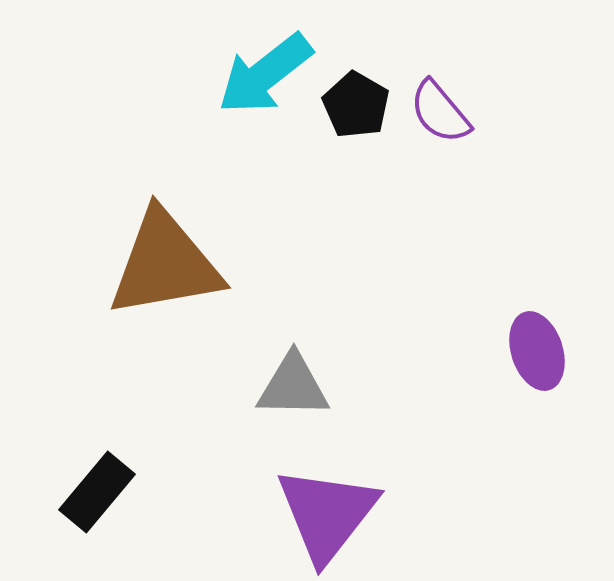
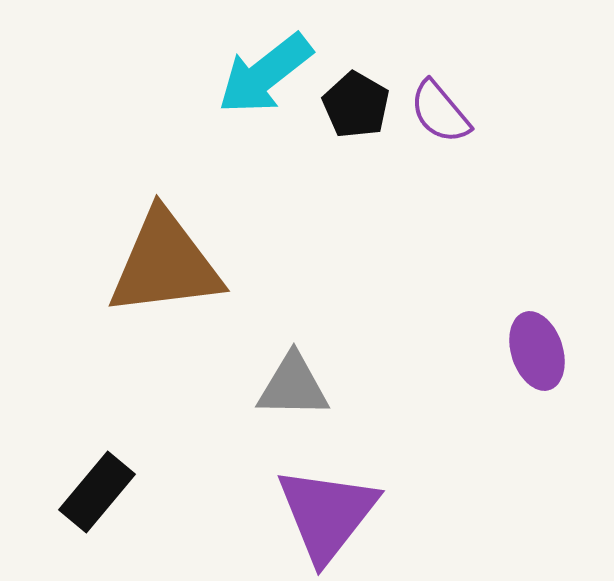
brown triangle: rotated 3 degrees clockwise
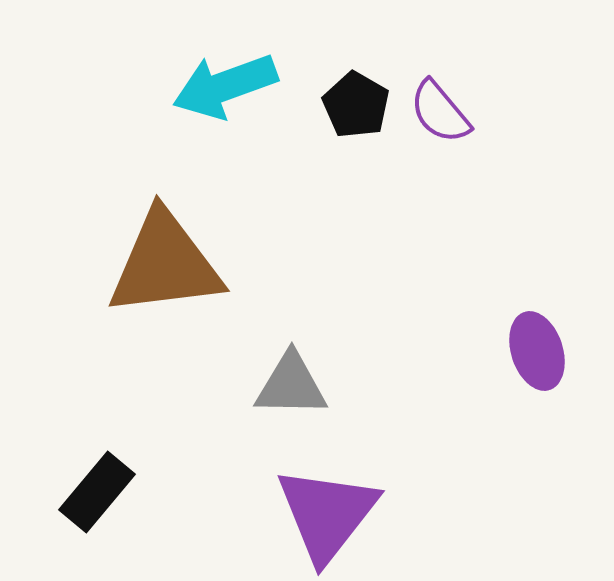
cyan arrow: moved 40 px left, 12 px down; rotated 18 degrees clockwise
gray triangle: moved 2 px left, 1 px up
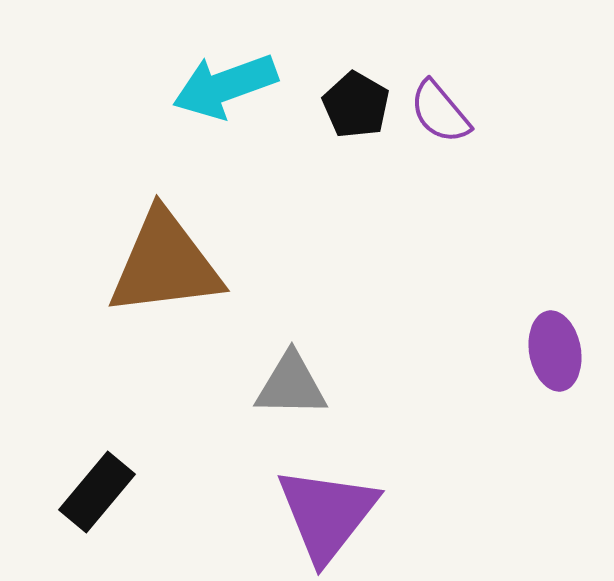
purple ellipse: moved 18 px right; rotated 8 degrees clockwise
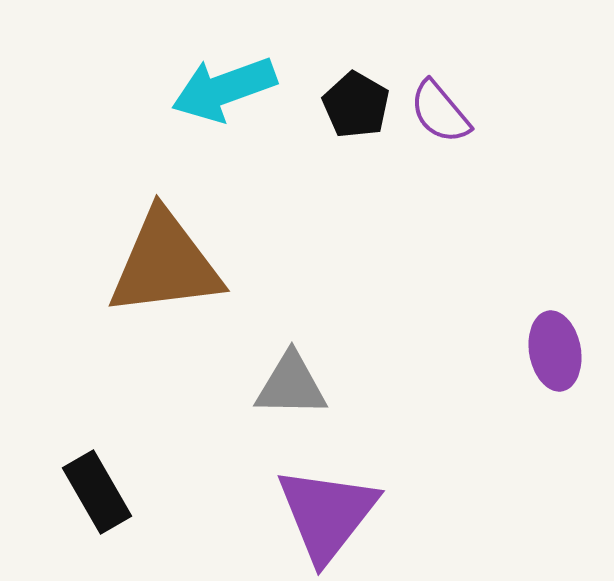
cyan arrow: moved 1 px left, 3 px down
black rectangle: rotated 70 degrees counterclockwise
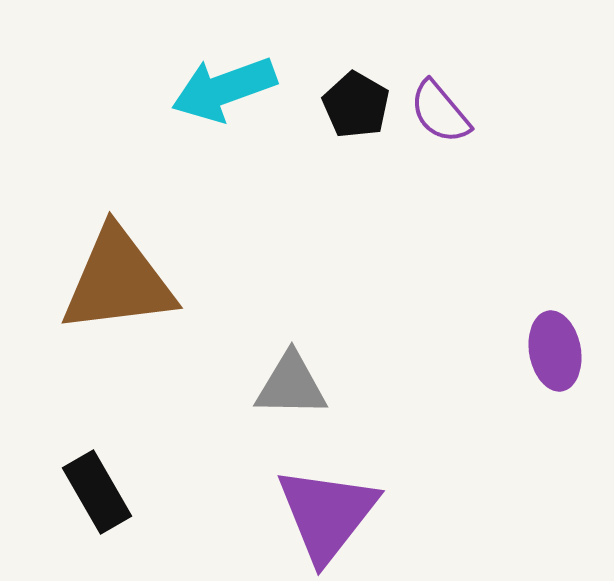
brown triangle: moved 47 px left, 17 px down
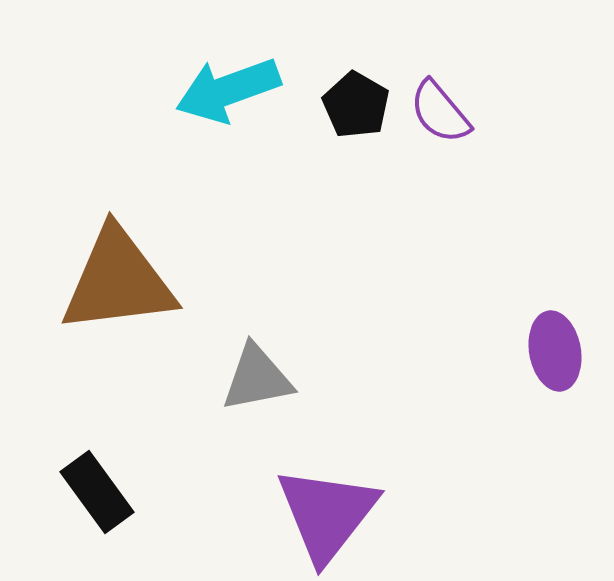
cyan arrow: moved 4 px right, 1 px down
gray triangle: moved 34 px left, 7 px up; rotated 12 degrees counterclockwise
black rectangle: rotated 6 degrees counterclockwise
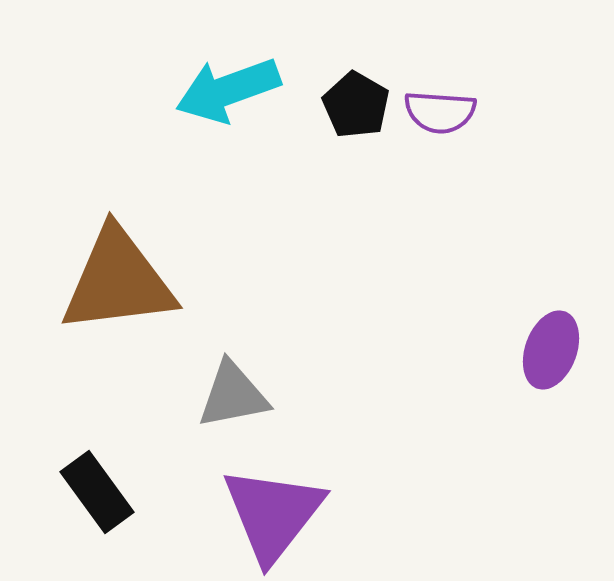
purple semicircle: rotated 46 degrees counterclockwise
purple ellipse: moved 4 px left, 1 px up; rotated 30 degrees clockwise
gray triangle: moved 24 px left, 17 px down
purple triangle: moved 54 px left
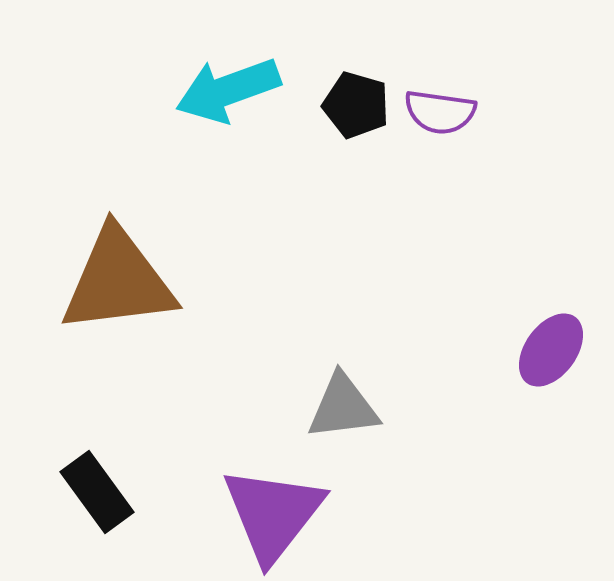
black pentagon: rotated 14 degrees counterclockwise
purple semicircle: rotated 4 degrees clockwise
purple ellipse: rotated 16 degrees clockwise
gray triangle: moved 110 px right, 12 px down; rotated 4 degrees clockwise
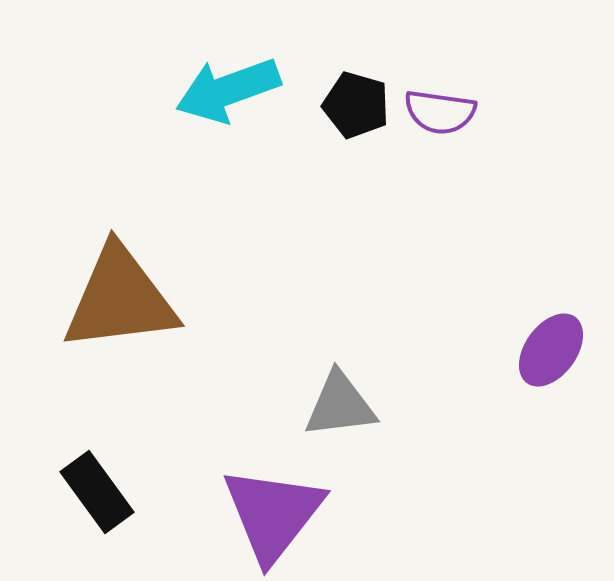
brown triangle: moved 2 px right, 18 px down
gray triangle: moved 3 px left, 2 px up
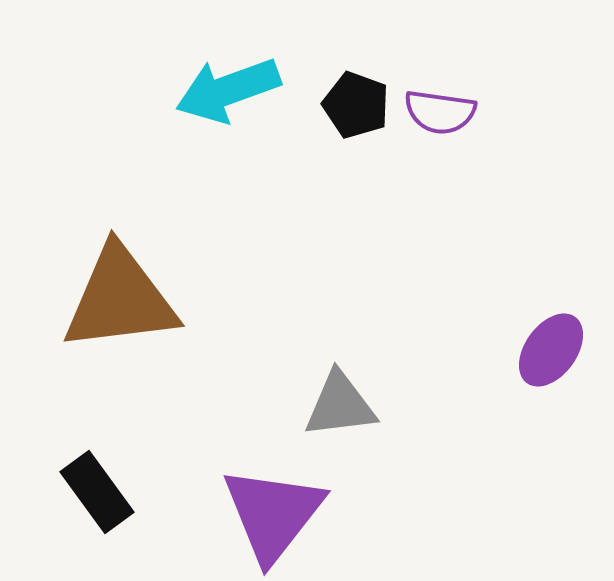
black pentagon: rotated 4 degrees clockwise
